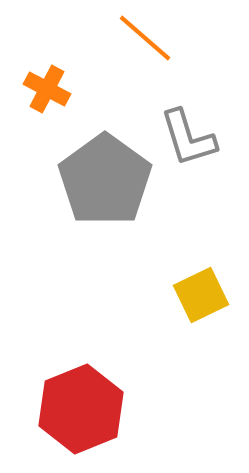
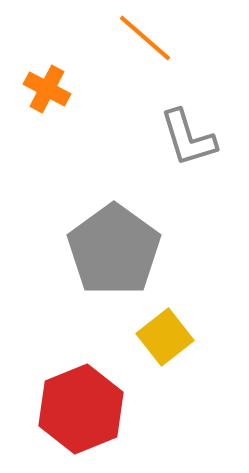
gray pentagon: moved 9 px right, 70 px down
yellow square: moved 36 px left, 42 px down; rotated 12 degrees counterclockwise
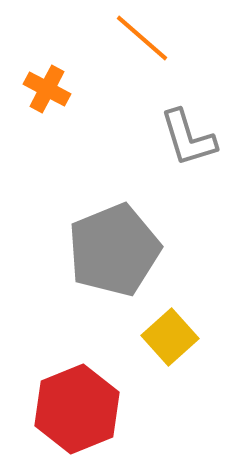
orange line: moved 3 px left
gray pentagon: rotated 14 degrees clockwise
yellow square: moved 5 px right; rotated 4 degrees counterclockwise
red hexagon: moved 4 px left
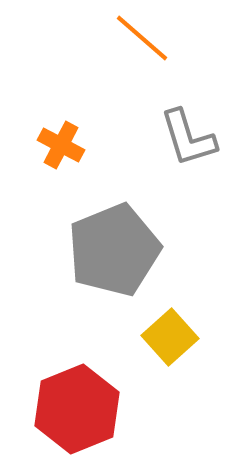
orange cross: moved 14 px right, 56 px down
